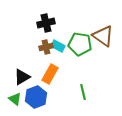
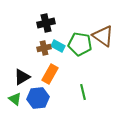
brown cross: moved 2 px left, 1 px down
blue hexagon: moved 2 px right, 1 px down; rotated 15 degrees clockwise
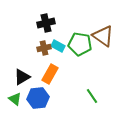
green line: moved 9 px right, 4 px down; rotated 21 degrees counterclockwise
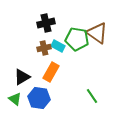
brown triangle: moved 6 px left, 3 px up
green pentagon: moved 3 px left, 5 px up
orange rectangle: moved 1 px right, 2 px up
blue hexagon: moved 1 px right; rotated 15 degrees clockwise
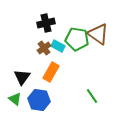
brown triangle: moved 1 px right, 1 px down
brown cross: rotated 24 degrees counterclockwise
black triangle: rotated 24 degrees counterclockwise
blue hexagon: moved 2 px down
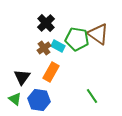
black cross: rotated 30 degrees counterclockwise
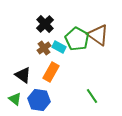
black cross: moved 1 px left, 1 px down
brown triangle: moved 1 px down
green pentagon: rotated 20 degrees clockwise
cyan rectangle: moved 1 px right, 1 px down
black triangle: moved 1 px right, 2 px up; rotated 30 degrees counterclockwise
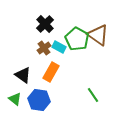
green line: moved 1 px right, 1 px up
